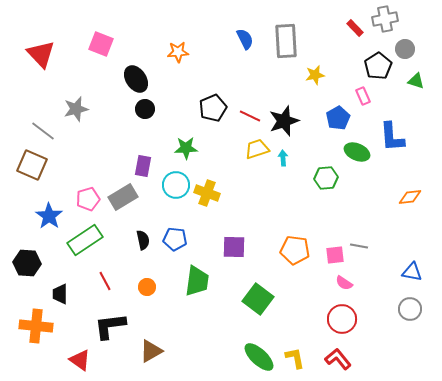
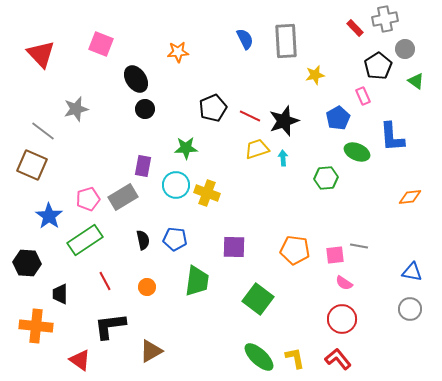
green triangle at (416, 81): rotated 18 degrees clockwise
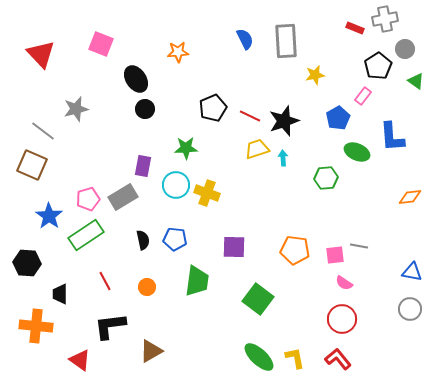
red rectangle at (355, 28): rotated 24 degrees counterclockwise
pink rectangle at (363, 96): rotated 60 degrees clockwise
green rectangle at (85, 240): moved 1 px right, 5 px up
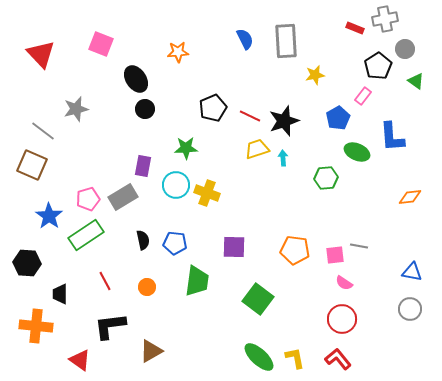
blue pentagon at (175, 239): moved 4 px down
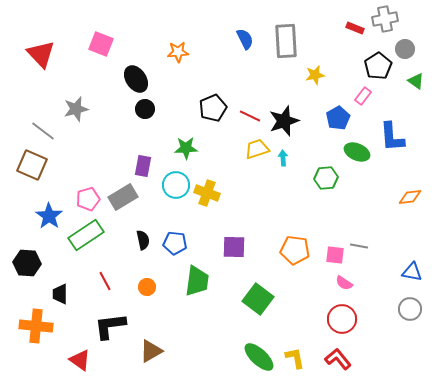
pink square at (335, 255): rotated 12 degrees clockwise
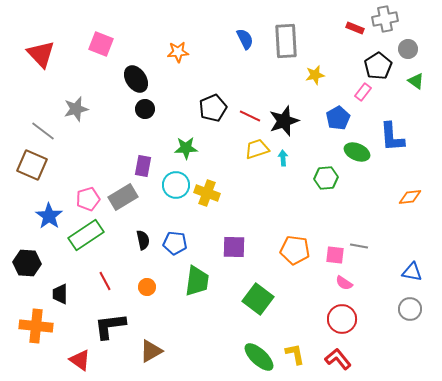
gray circle at (405, 49): moved 3 px right
pink rectangle at (363, 96): moved 4 px up
yellow L-shape at (295, 358): moved 4 px up
